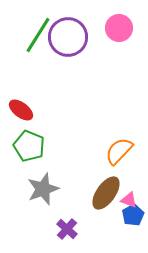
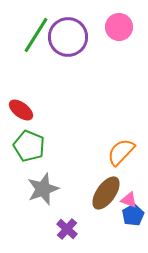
pink circle: moved 1 px up
green line: moved 2 px left
orange semicircle: moved 2 px right, 1 px down
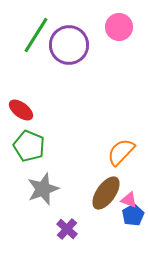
purple circle: moved 1 px right, 8 px down
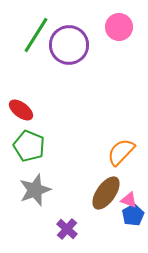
gray star: moved 8 px left, 1 px down
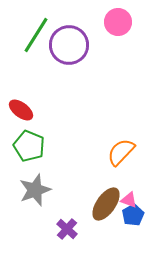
pink circle: moved 1 px left, 5 px up
brown ellipse: moved 11 px down
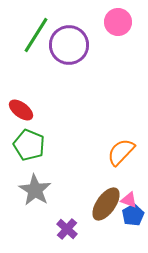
green pentagon: moved 1 px up
gray star: rotated 20 degrees counterclockwise
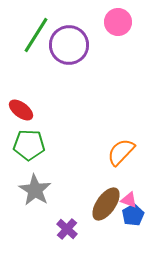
green pentagon: rotated 20 degrees counterclockwise
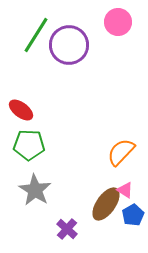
pink triangle: moved 4 px left, 10 px up; rotated 12 degrees clockwise
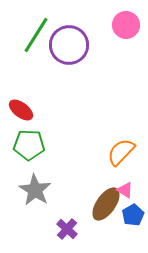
pink circle: moved 8 px right, 3 px down
